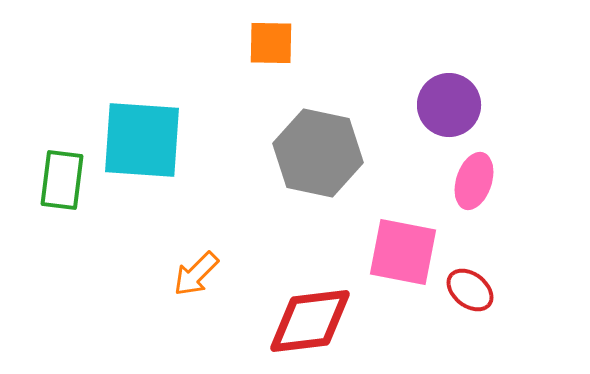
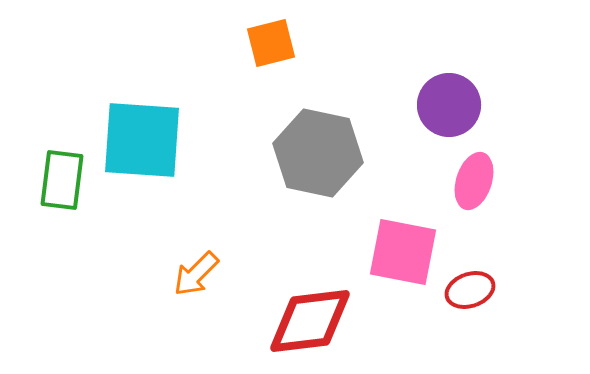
orange square: rotated 15 degrees counterclockwise
red ellipse: rotated 57 degrees counterclockwise
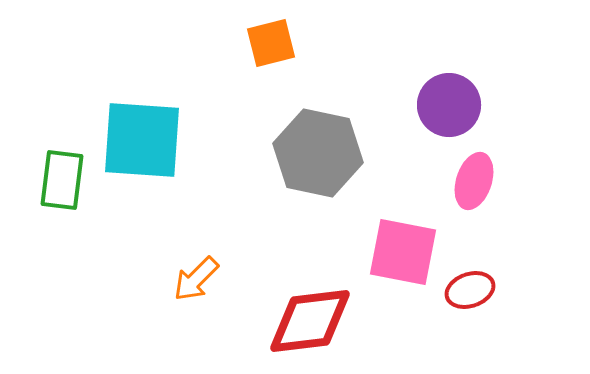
orange arrow: moved 5 px down
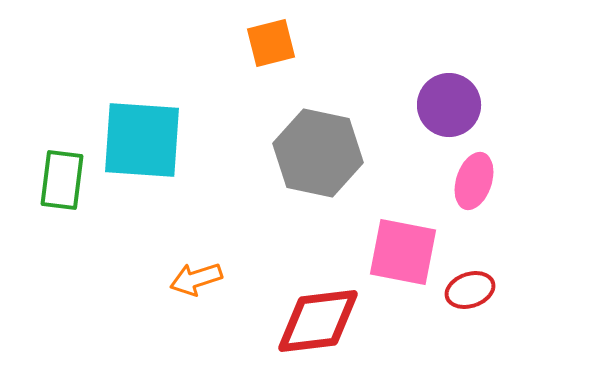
orange arrow: rotated 27 degrees clockwise
red diamond: moved 8 px right
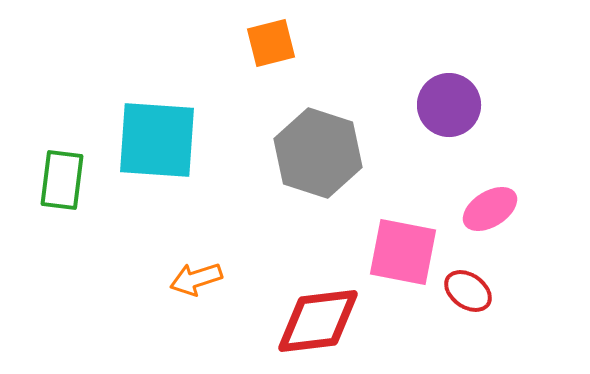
cyan square: moved 15 px right
gray hexagon: rotated 6 degrees clockwise
pink ellipse: moved 16 px right, 28 px down; rotated 40 degrees clockwise
red ellipse: moved 2 px left, 1 px down; rotated 54 degrees clockwise
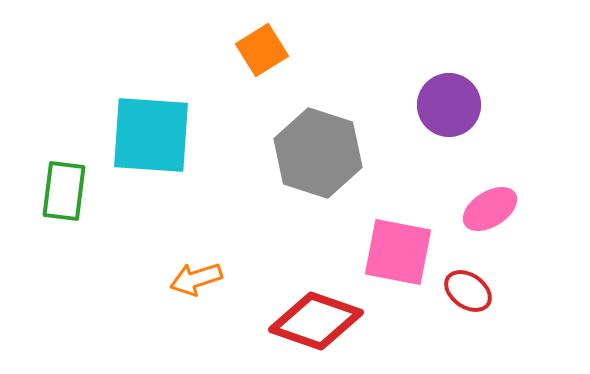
orange square: moved 9 px left, 7 px down; rotated 18 degrees counterclockwise
cyan square: moved 6 px left, 5 px up
green rectangle: moved 2 px right, 11 px down
pink square: moved 5 px left
red diamond: moved 2 px left; rotated 26 degrees clockwise
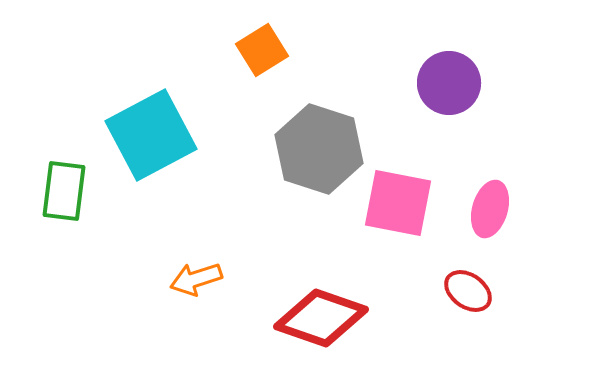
purple circle: moved 22 px up
cyan square: rotated 32 degrees counterclockwise
gray hexagon: moved 1 px right, 4 px up
pink ellipse: rotated 42 degrees counterclockwise
pink square: moved 49 px up
red diamond: moved 5 px right, 3 px up
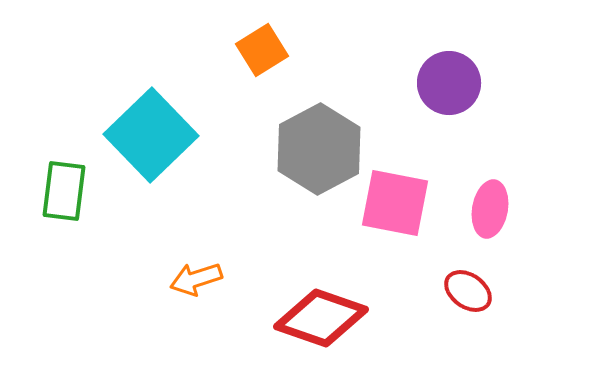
cyan square: rotated 16 degrees counterclockwise
gray hexagon: rotated 14 degrees clockwise
pink square: moved 3 px left
pink ellipse: rotated 6 degrees counterclockwise
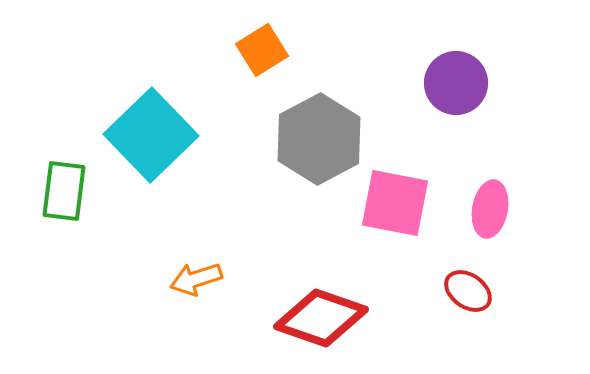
purple circle: moved 7 px right
gray hexagon: moved 10 px up
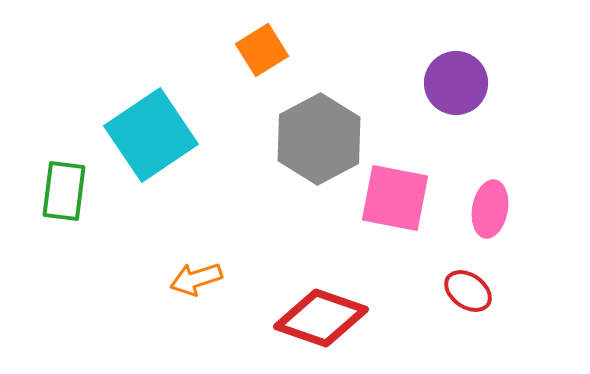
cyan square: rotated 10 degrees clockwise
pink square: moved 5 px up
